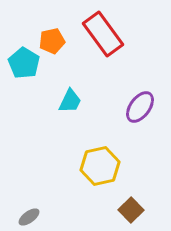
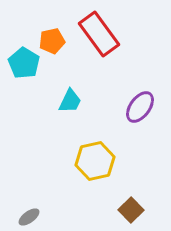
red rectangle: moved 4 px left
yellow hexagon: moved 5 px left, 5 px up
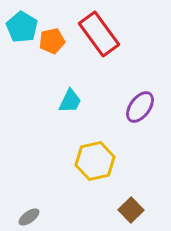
cyan pentagon: moved 2 px left, 36 px up
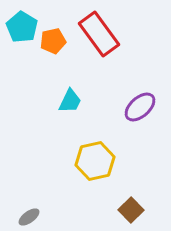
orange pentagon: moved 1 px right
purple ellipse: rotated 12 degrees clockwise
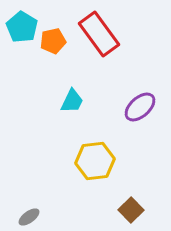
cyan trapezoid: moved 2 px right
yellow hexagon: rotated 6 degrees clockwise
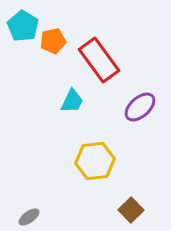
cyan pentagon: moved 1 px right, 1 px up
red rectangle: moved 26 px down
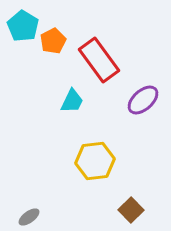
orange pentagon: rotated 15 degrees counterclockwise
purple ellipse: moved 3 px right, 7 px up
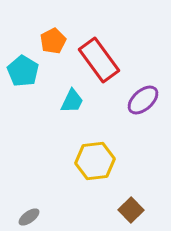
cyan pentagon: moved 45 px down
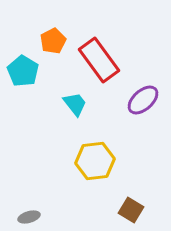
cyan trapezoid: moved 3 px right, 3 px down; rotated 64 degrees counterclockwise
brown square: rotated 15 degrees counterclockwise
gray ellipse: rotated 20 degrees clockwise
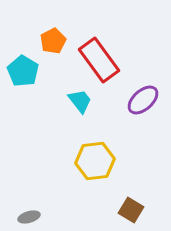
cyan trapezoid: moved 5 px right, 3 px up
